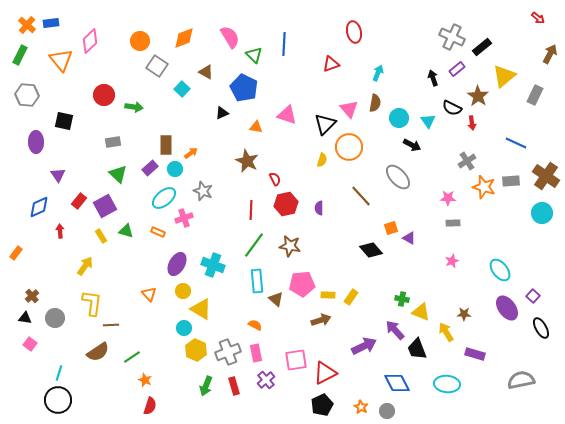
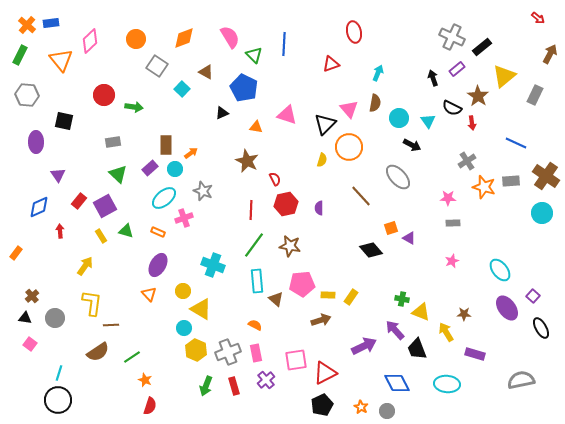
orange circle at (140, 41): moved 4 px left, 2 px up
purple ellipse at (177, 264): moved 19 px left, 1 px down
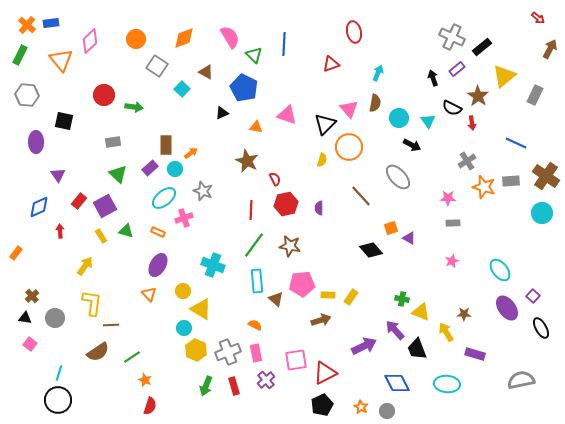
brown arrow at (550, 54): moved 5 px up
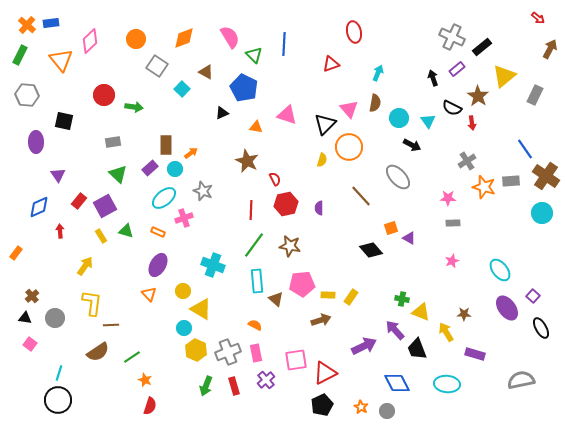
blue line at (516, 143): moved 9 px right, 6 px down; rotated 30 degrees clockwise
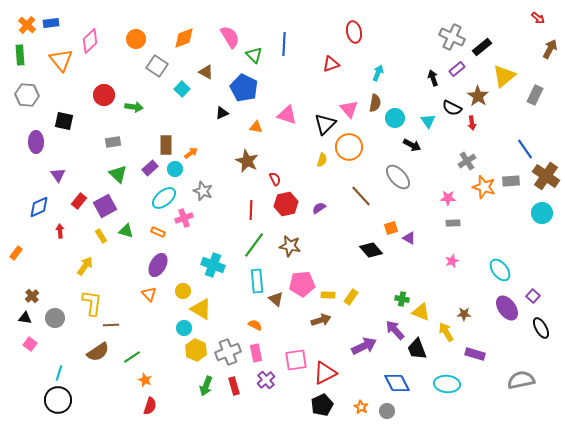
green rectangle at (20, 55): rotated 30 degrees counterclockwise
cyan circle at (399, 118): moved 4 px left
purple semicircle at (319, 208): rotated 56 degrees clockwise
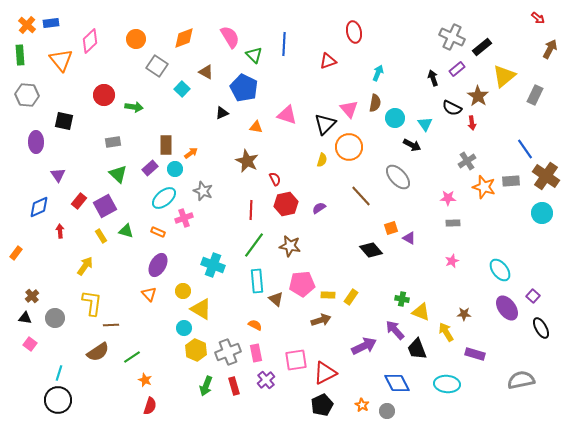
red triangle at (331, 64): moved 3 px left, 3 px up
cyan triangle at (428, 121): moved 3 px left, 3 px down
orange star at (361, 407): moved 1 px right, 2 px up
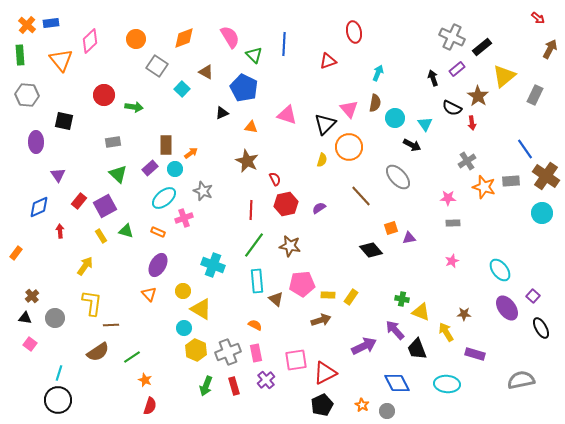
orange triangle at (256, 127): moved 5 px left
purple triangle at (409, 238): rotated 40 degrees counterclockwise
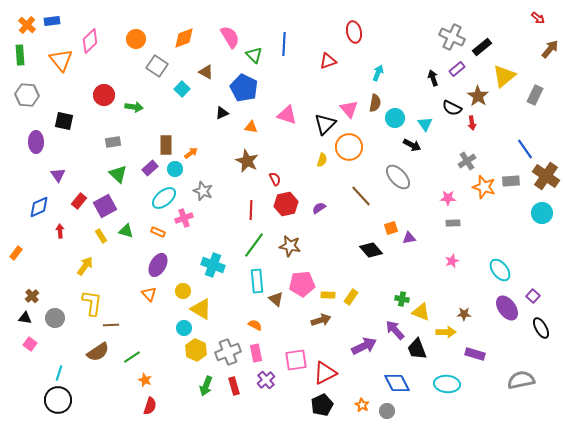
blue rectangle at (51, 23): moved 1 px right, 2 px up
brown arrow at (550, 49): rotated 12 degrees clockwise
yellow arrow at (446, 332): rotated 120 degrees clockwise
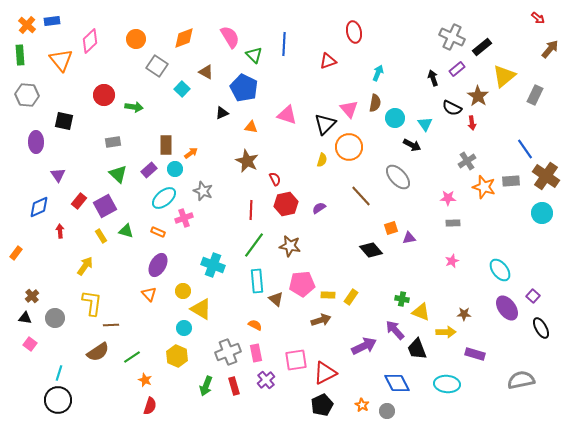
purple rectangle at (150, 168): moved 1 px left, 2 px down
yellow hexagon at (196, 350): moved 19 px left, 6 px down
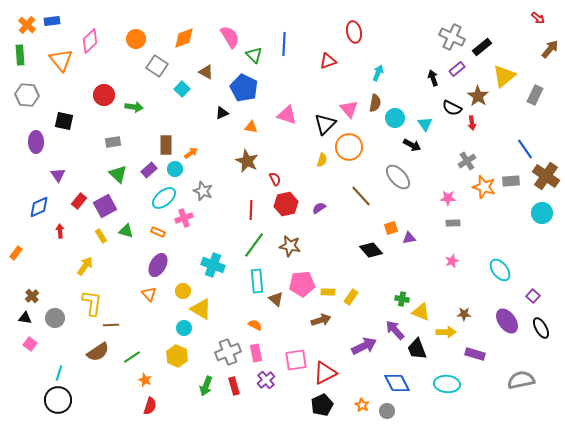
yellow rectangle at (328, 295): moved 3 px up
purple ellipse at (507, 308): moved 13 px down
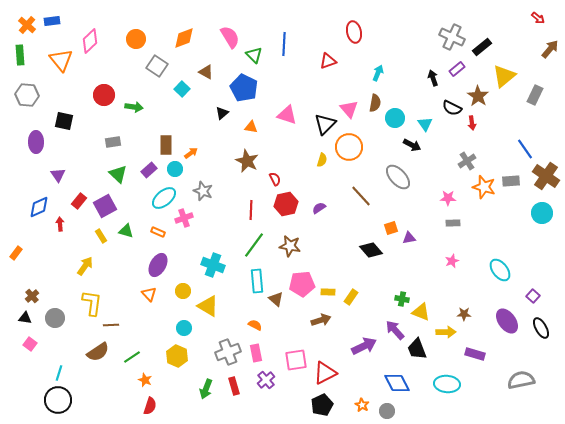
black triangle at (222, 113): rotated 16 degrees counterclockwise
red arrow at (60, 231): moved 7 px up
yellow triangle at (201, 309): moved 7 px right, 3 px up
green arrow at (206, 386): moved 3 px down
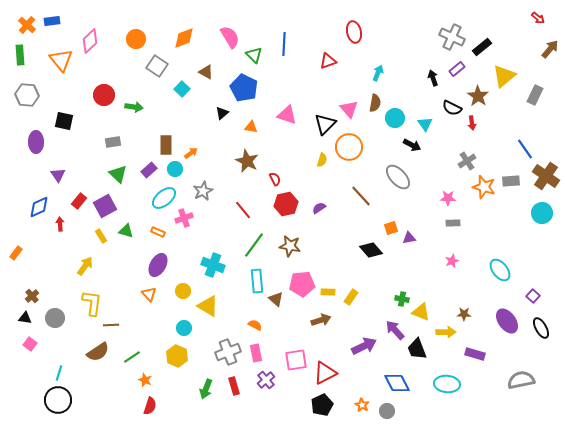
gray star at (203, 191): rotated 24 degrees clockwise
red line at (251, 210): moved 8 px left; rotated 42 degrees counterclockwise
